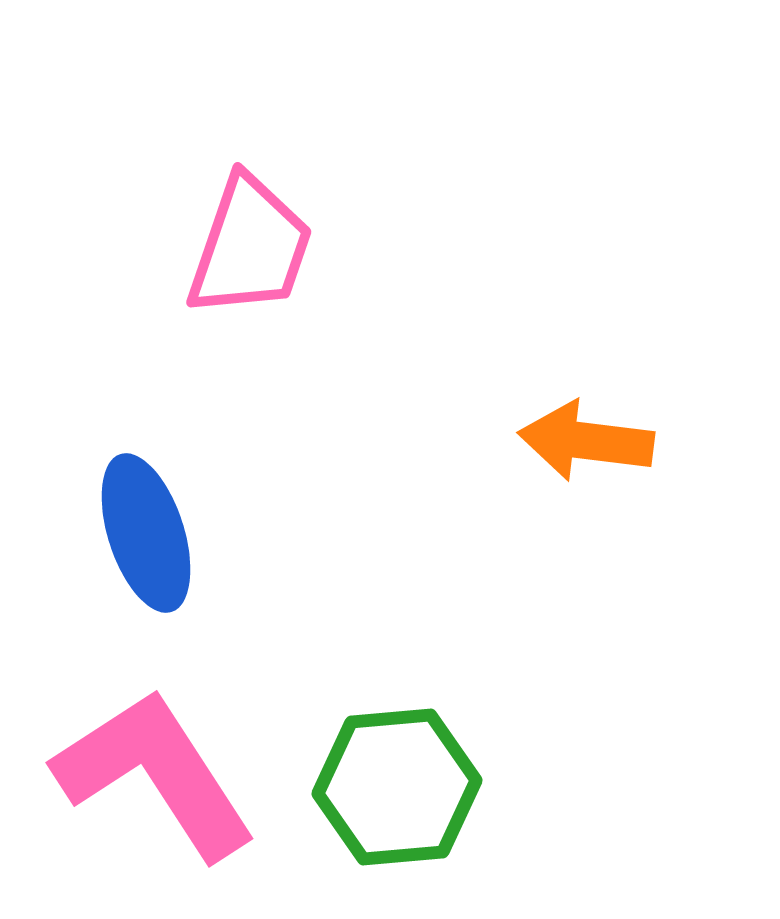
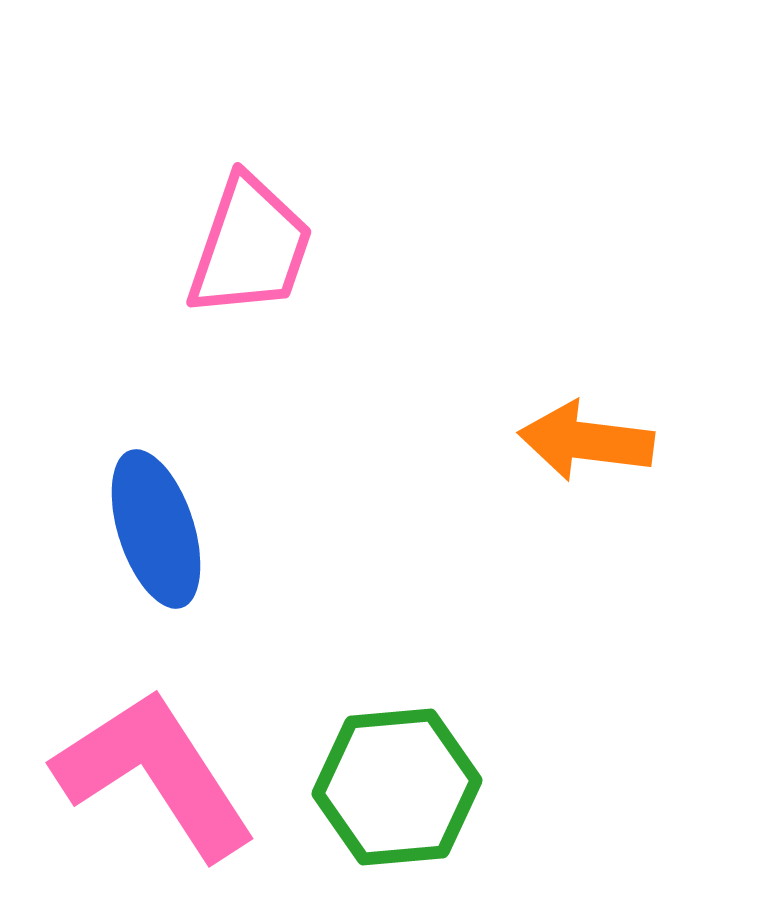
blue ellipse: moved 10 px right, 4 px up
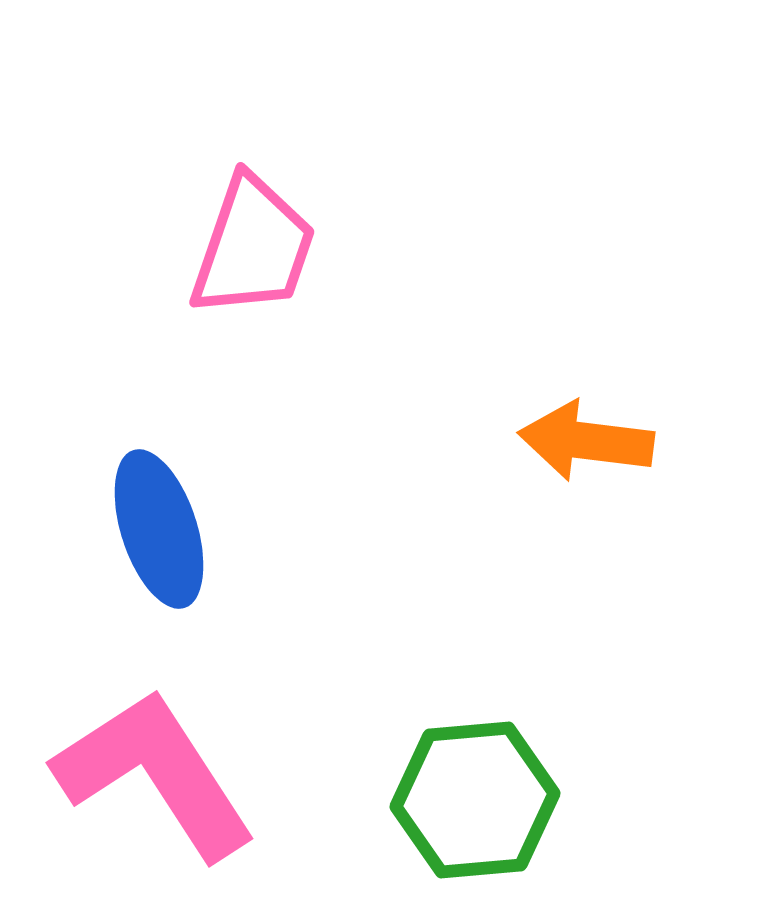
pink trapezoid: moved 3 px right
blue ellipse: moved 3 px right
green hexagon: moved 78 px right, 13 px down
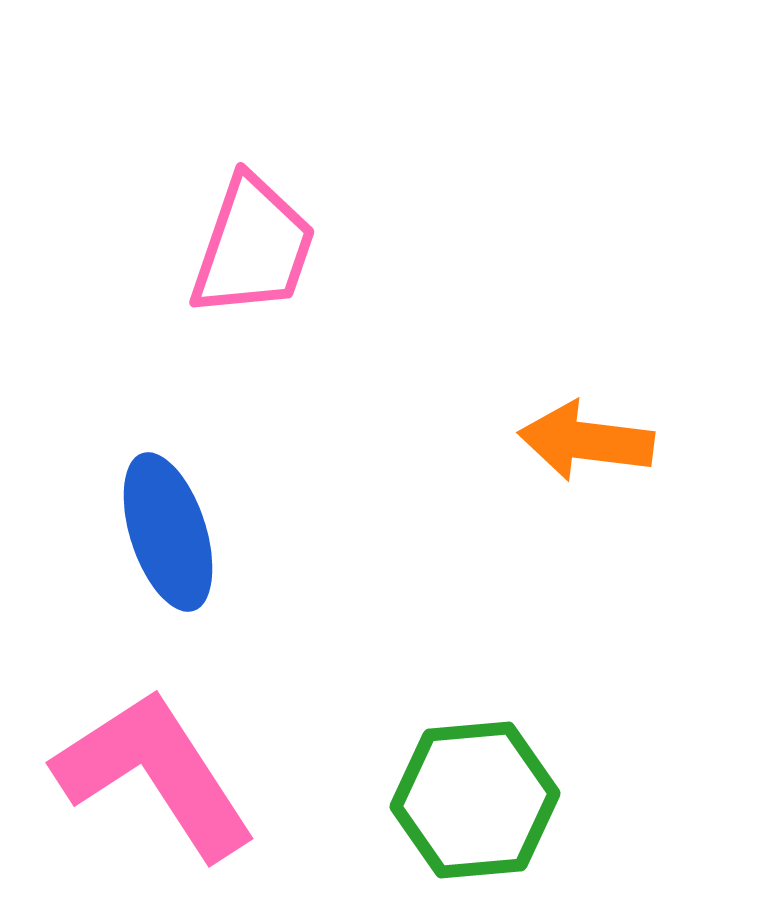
blue ellipse: moved 9 px right, 3 px down
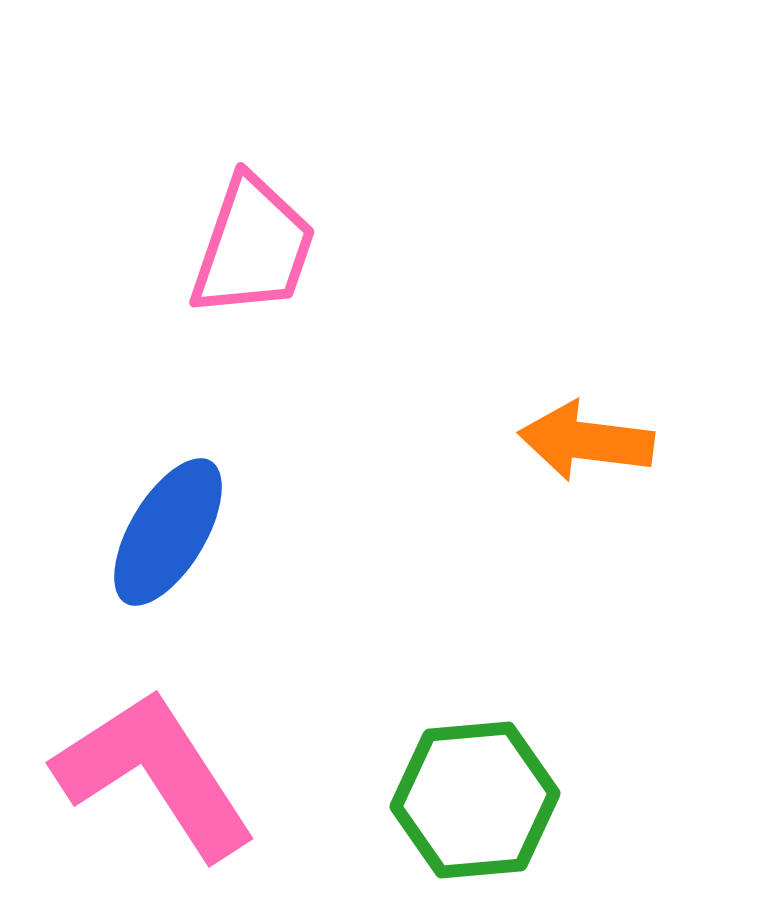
blue ellipse: rotated 49 degrees clockwise
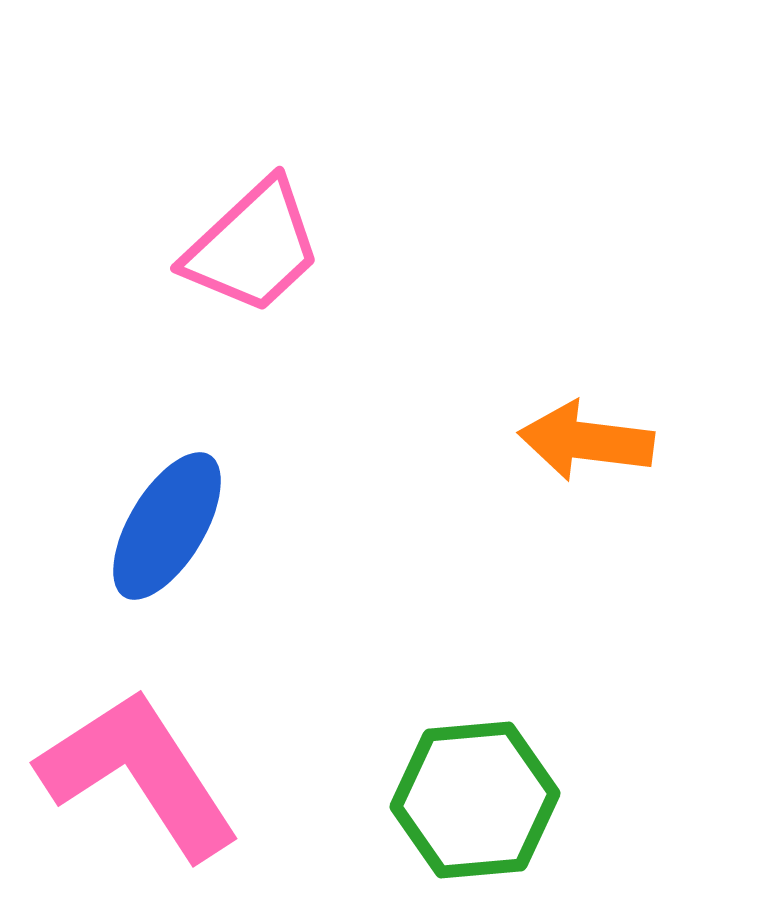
pink trapezoid: rotated 28 degrees clockwise
blue ellipse: moved 1 px left, 6 px up
pink L-shape: moved 16 px left
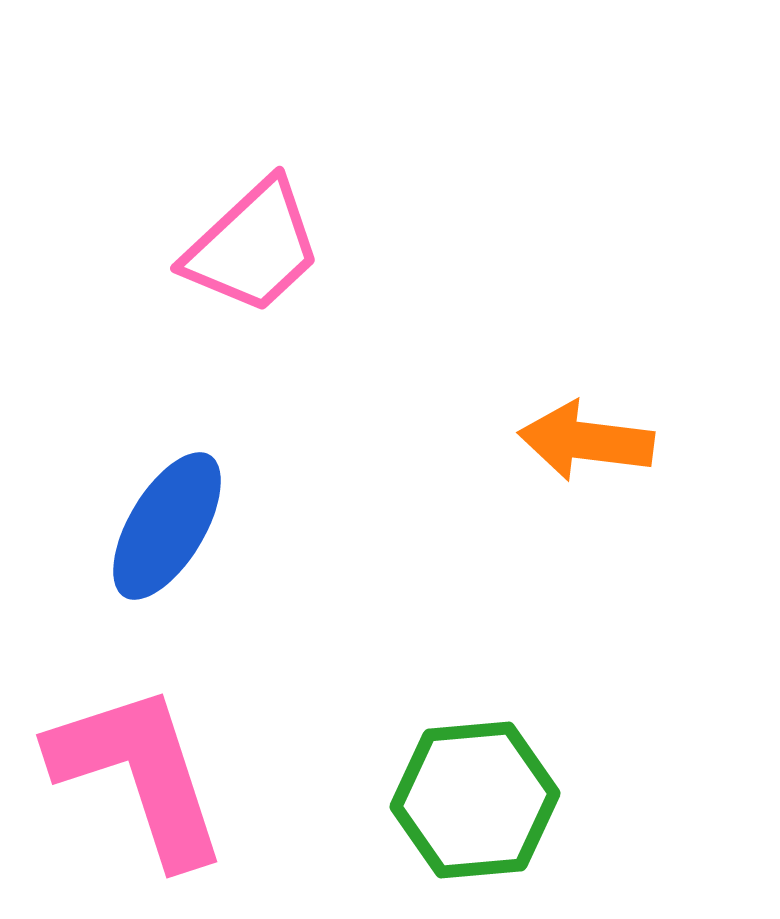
pink L-shape: rotated 15 degrees clockwise
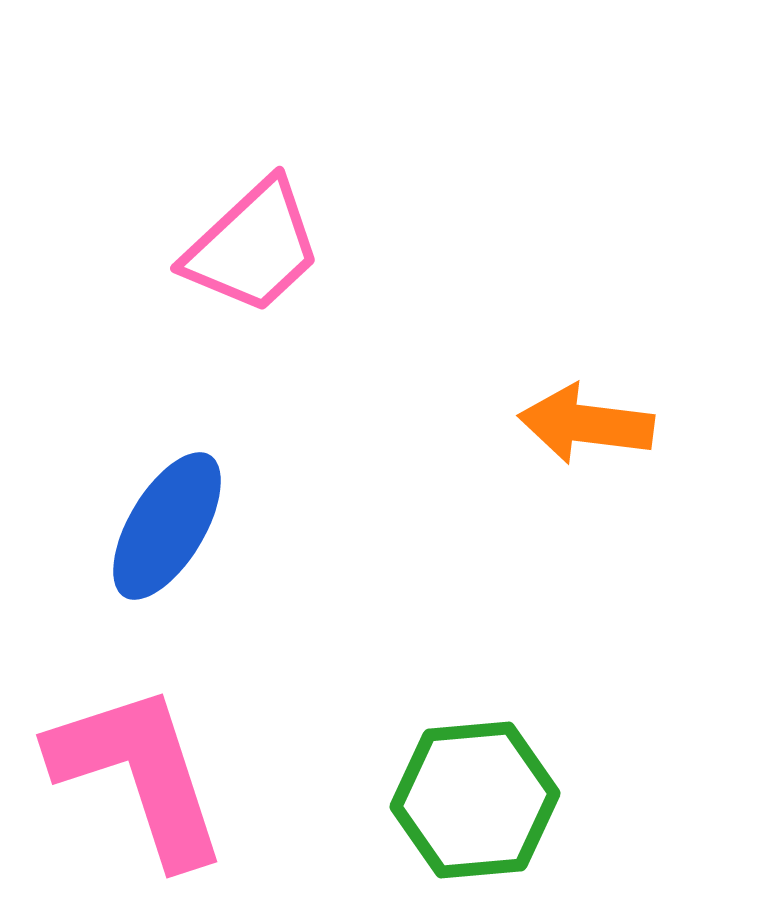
orange arrow: moved 17 px up
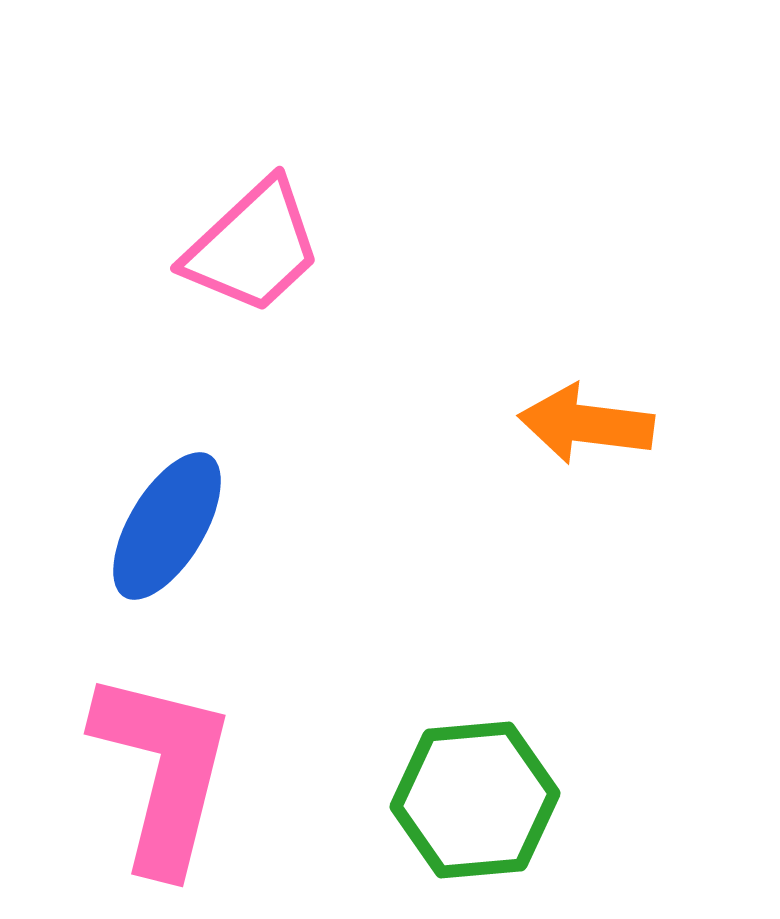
pink L-shape: moved 24 px right, 3 px up; rotated 32 degrees clockwise
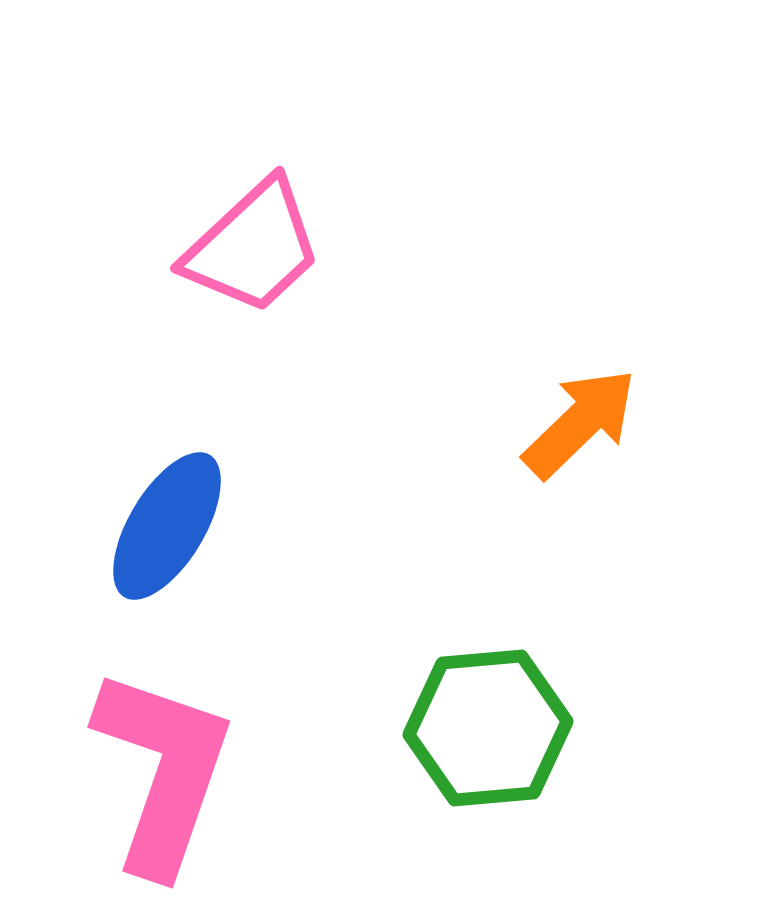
orange arrow: moved 6 px left, 1 px up; rotated 129 degrees clockwise
pink L-shape: rotated 5 degrees clockwise
green hexagon: moved 13 px right, 72 px up
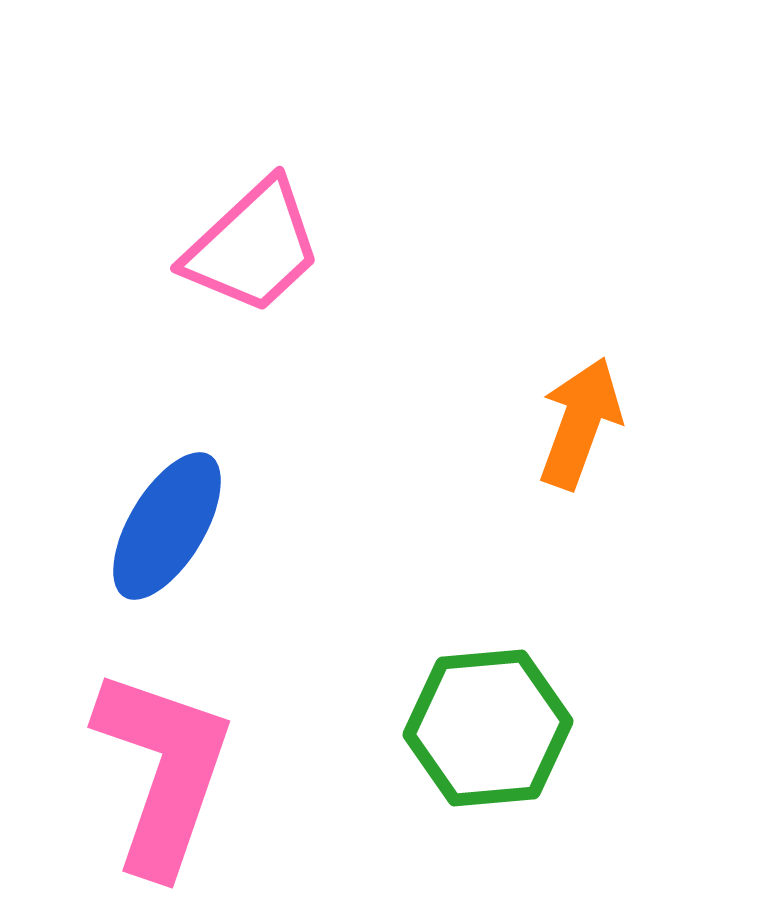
orange arrow: rotated 26 degrees counterclockwise
